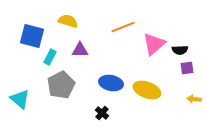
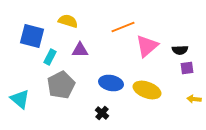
pink triangle: moved 7 px left, 2 px down
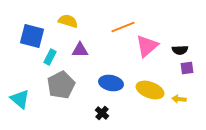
yellow ellipse: moved 3 px right
yellow arrow: moved 15 px left
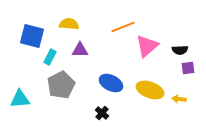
yellow semicircle: moved 1 px right, 3 px down; rotated 12 degrees counterclockwise
purple square: moved 1 px right
blue ellipse: rotated 15 degrees clockwise
cyan triangle: rotated 45 degrees counterclockwise
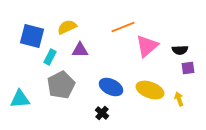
yellow semicircle: moved 2 px left, 3 px down; rotated 30 degrees counterclockwise
blue ellipse: moved 4 px down
yellow arrow: rotated 64 degrees clockwise
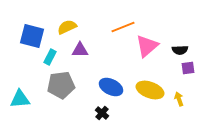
gray pentagon: rotated 20 degrees clockwise
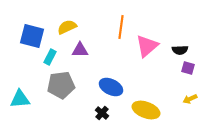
orange line: moved 2 px left; rotated 60 degrees counterclockwise
purple square: rotated 24 degrees clockwise
yellow ellipse: moved 4 px left, 20 px down
yellow arrow: moved 11 px right; rotated 96 degrees counterclockwise
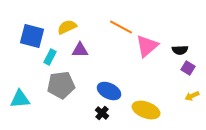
orange line: rotated 70 degrees counterclockwise
purple square: rotated 16 degrees clockwise
blue ellipse: moved 2 px left, 4 px down
yellow arrow: moved 2 px right, 3 px up
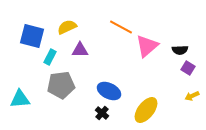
yellow ellipse: rotated 72 degrees counterclockwise
